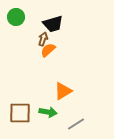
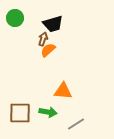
green circle: moved 1 px left, 1 px down
orange triangle: rotated 36 degrees clockwise
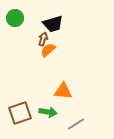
brown square: rotated 20 degrees counterclockwise
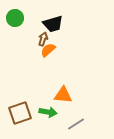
orange triangle: moved 4 px down
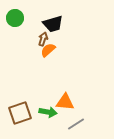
orange triangle: moved 2 px right, 7 px down
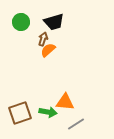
green circle: moved 6 px right, 4 px down
black trapezoid: moved 1 px right, 2 px up
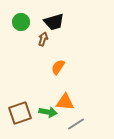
orange semicircle: moved 10 px right, 17 px down; rotated 14 degrees counterclockwise
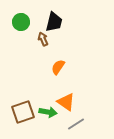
black trapezoid: rotated 60 degrees counterclockwise
brown arrow: rotated 40 degrees counterclockwise
orange triangle: moved 1 px right; rotated 30 degrees clockwise
brown square: moved 3 px right, 1 px up
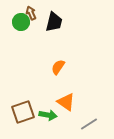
brown arrow: moved 12 px left, 26 px up
green arrow: moved 3 px down
gray line: moved 13 px right
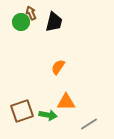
orange triangle: rotated 36 degrees counterclockwise
brown square: moved 1 px left, 1 px up
